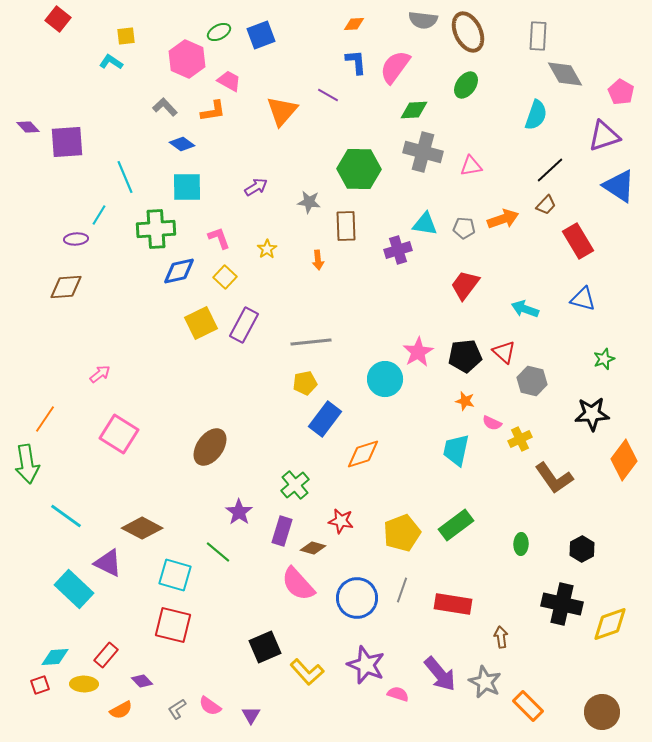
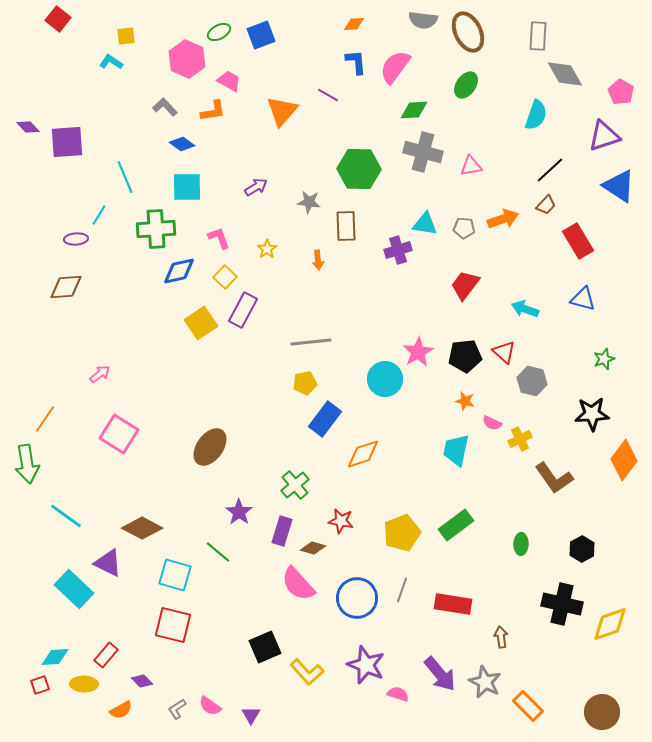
yellow square at (201, 323): rotated 8 degrees counterclockwise
purple rectangle at (244, 325): moved 1 px left, 15 px up
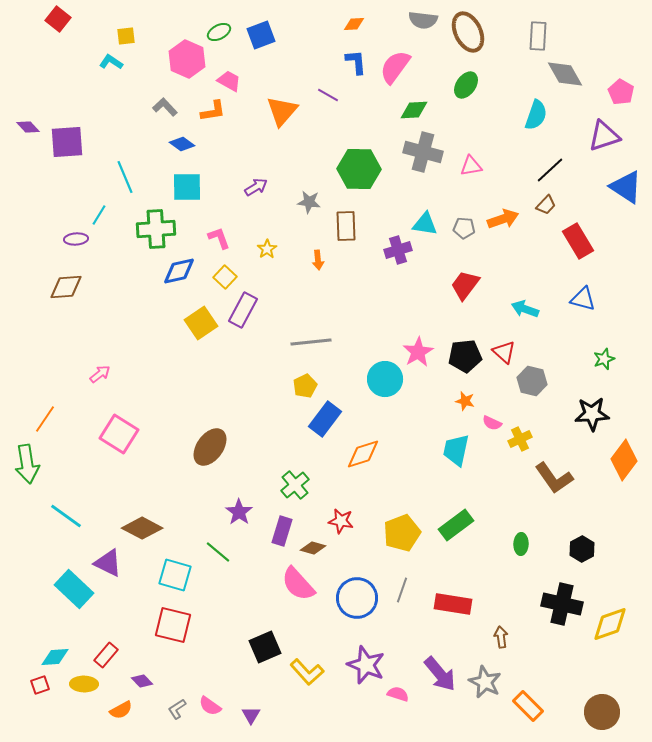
blue triangle at (619, 186): moved 7 px right, 1 px down
yellow pentagon at (305, 383): moved 3 px down; rotated 15 degrees counterclockwise
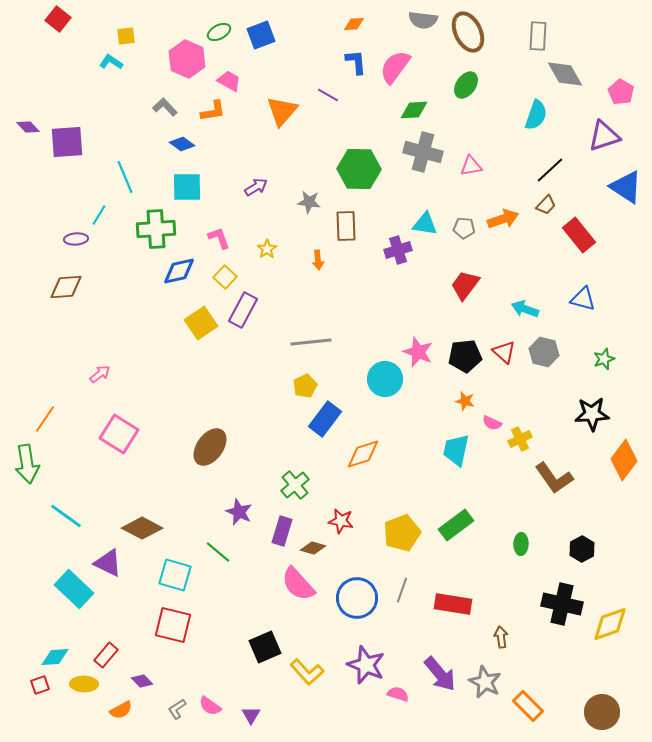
red rectangle at (578, 241): moved 1 px right, 6 px up; rotated 8 degrees counterclockwise
pink star at (418, 352): rotated 20 degrees counterclockwise
gray hexagon at (532, 381): moved 12 px right, 29 px up
purple star at (239, 512): rotated 12 degrees counterclockwise
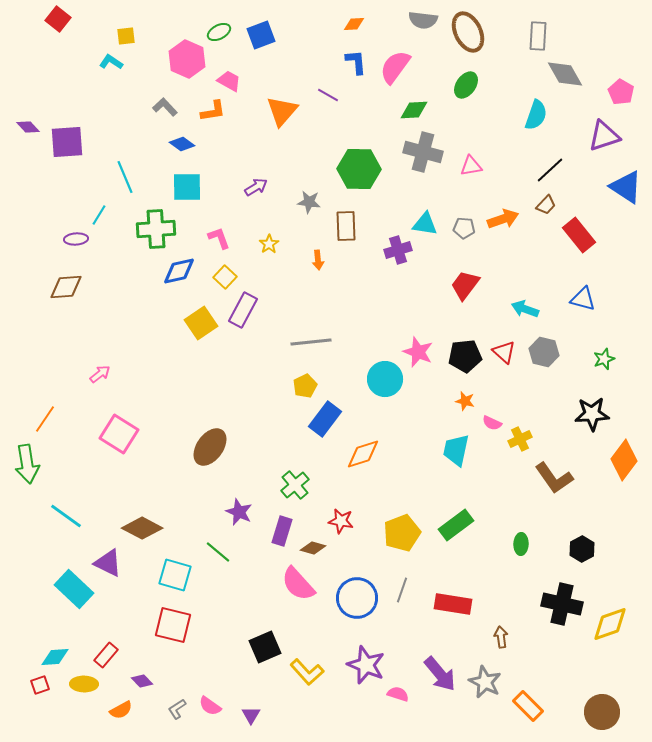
yellow star at (267, 249): moved 2 px right, 5 px up
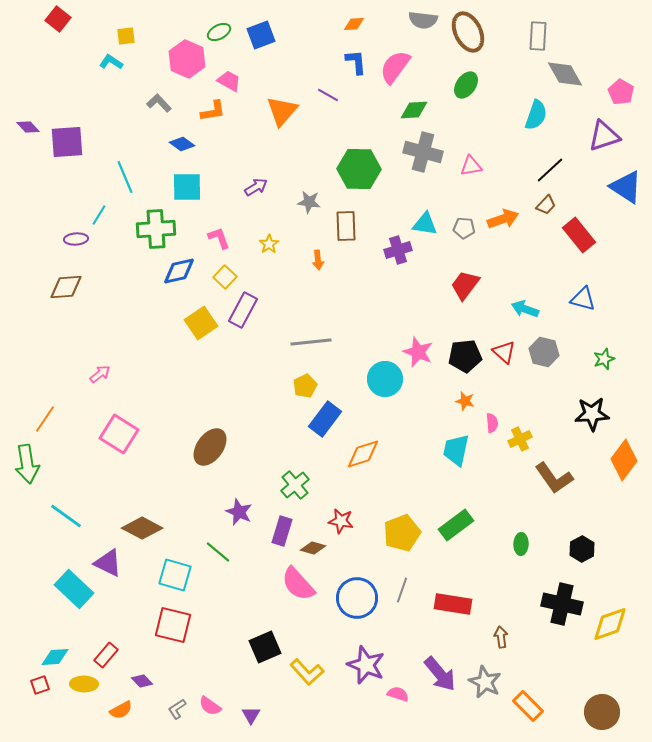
gray L-shape at (165, 107): moved 6 px left, 4 px up
pink semicircle at (492, 423): rotated 120 degrees counterclockwise
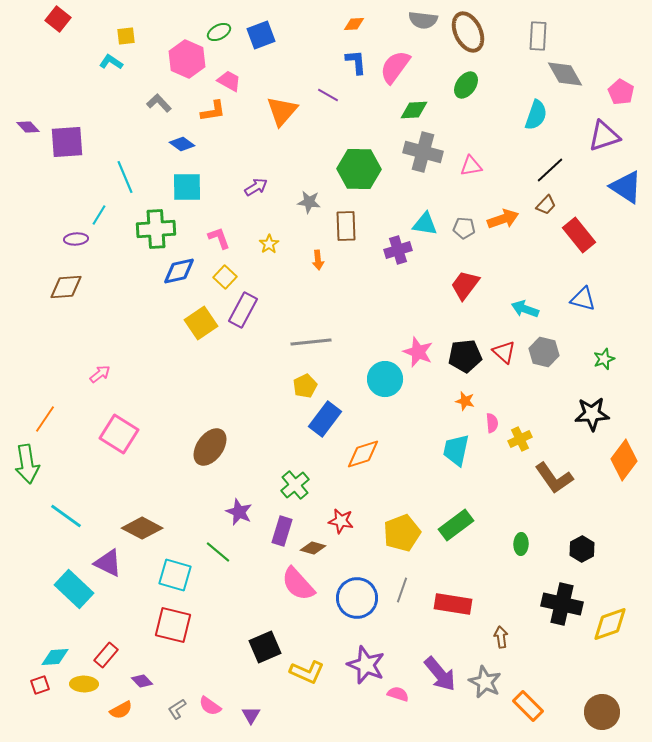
yellow L-shape at (307, 672): rotated 24 degrees counterclockwise
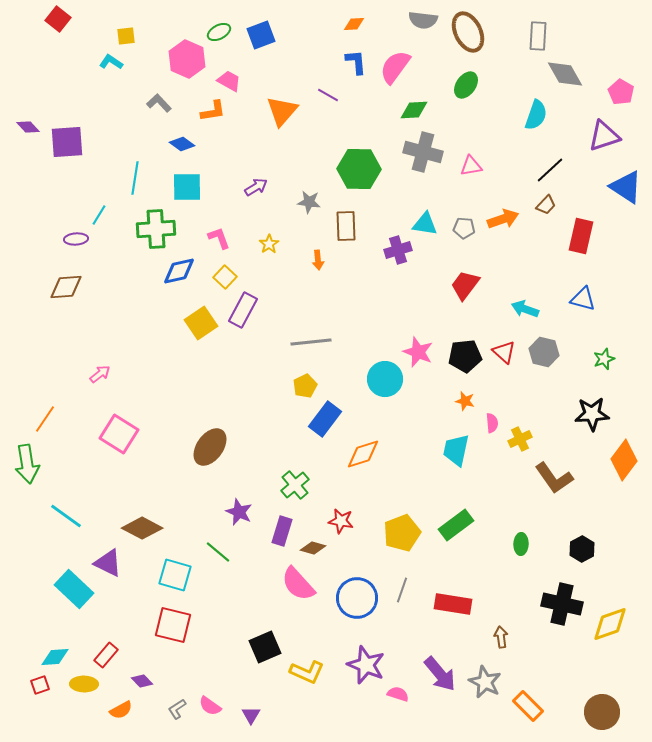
cyan line at (125, 177): moved 10 px right, 1 px down; rotated 32 degrees clockwise
red rectangle at (579, 235): moved 2 px right, 1 px down; rotated 52 degrees clockwise
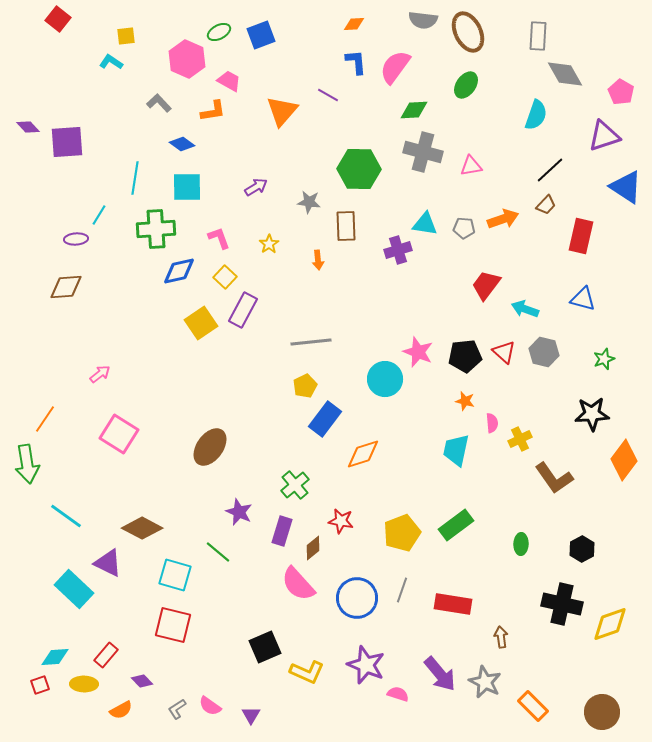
red trapezoid at (465, 285): moved 21 px right
brown diamond at (313, 548): rotated 55 degrees counterclockwise
orange rectangle at (528, 706): moved 5 px right
